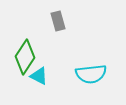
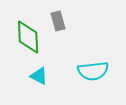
green diamond: moved 3 px right, 20 px up; rotated 36 degrees counterclockwise
cyan semicircle: moved 2 px right, 3 px up
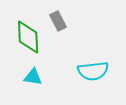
gray rectangle: rotated 12 degrees counterclockwise
cyan triangle: moved 6 px left, 1 px down; rotated 18 degrees counterclockwise
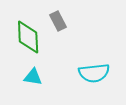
cyan semicircle: moved 1 px right, 2 px down
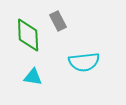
green diamond: moved 2 px up
cyan semicircle: moved 10 px left, 11 px up
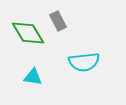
green diamond: moved 2 px up; rotated 28 degrees counterclockwise
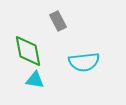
green diamond: moved 18 px down; rotated 20 degrees clockwise
cyan triangle: moved 2 px right, 3 px down
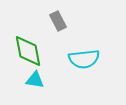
cyan semicircle: moved 3 px up
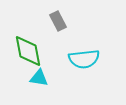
cyan triangle: moved 4 px right, 2 px up
